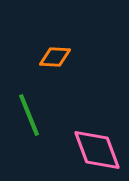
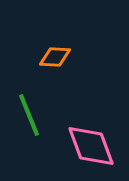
pink diamond: moved 6 px left, 4 px up
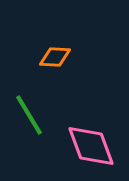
green line: rotated 9 degrees counterclockwise
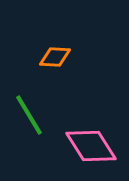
pink diamond: rotated 12 degrees counterclockwise
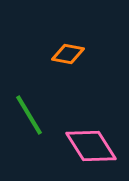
orange diamond: moved 13 px right, 3 px up; rotated 8 degrees clockwise
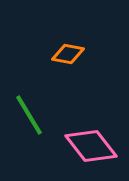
pink diamond: rotated 6 degrees counterclockwise
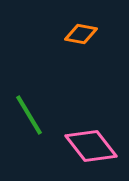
orange diamond: moved 13 px right, 20 px up
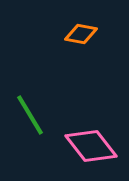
green line: moved 1 px right
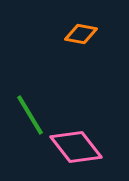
pink diamond: moved 15 px left, 1 px down
